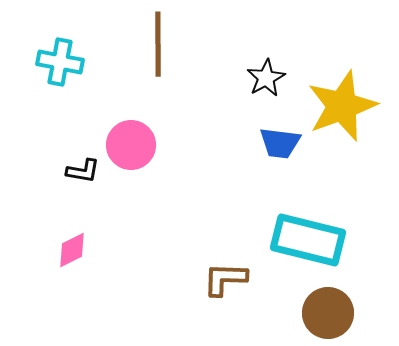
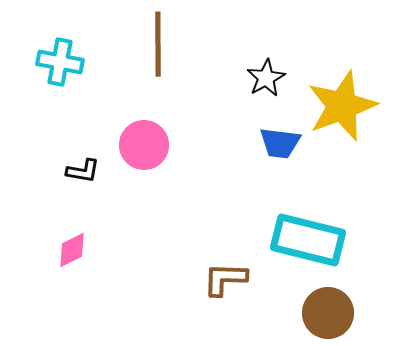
pink circle: moved 13 px right
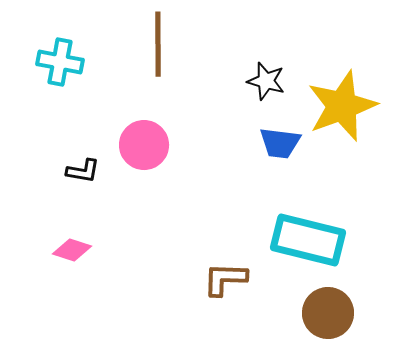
black star: moved 3 px down; rotated 27 degrees counterclockwise
pink diamond: rotated 45 degrees clockwise
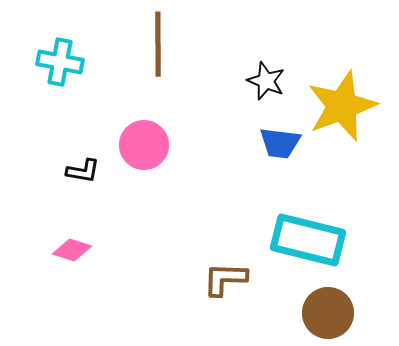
black star: rotated 6 degrees clockwise
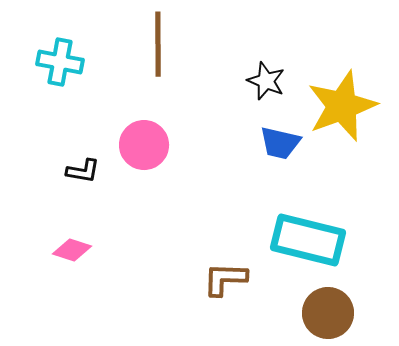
blue trapezoid: rotated 6 degrees clockwise
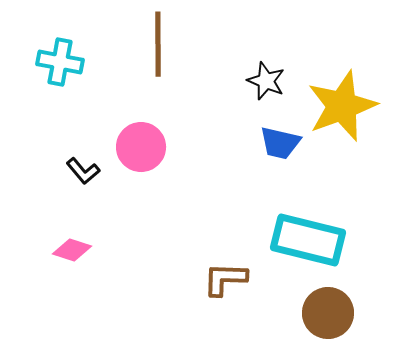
pink circle: moved 3 px left, 2 px down
black L-shape: rotated 40 degrees clockwise
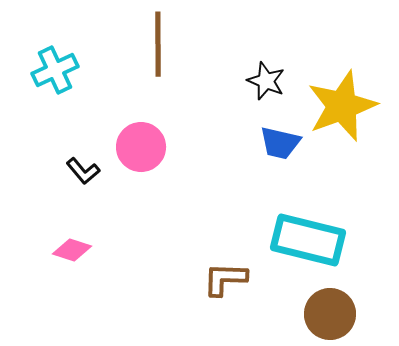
cyan cross: moved 5 px left, 8 px down; rotated 36 degrees counterclockwise
brown circle: moved 2 px right, 1 px down
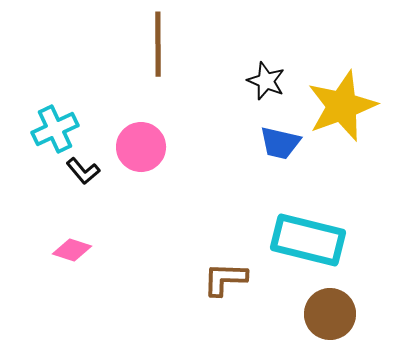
cyan cross: moved 59 px down
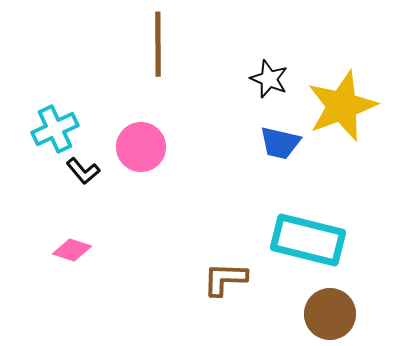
black star: moved 3 px right, 2 px up
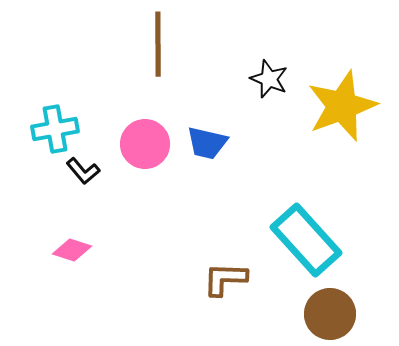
cyan cross: rotated 15 degrees clockwise
blue trapezoid: moved 73 px left
pink circle: moved 4 px right, 3 px up
cyan rectangle: moved 2 px left; rotated 34 degrees clockwise
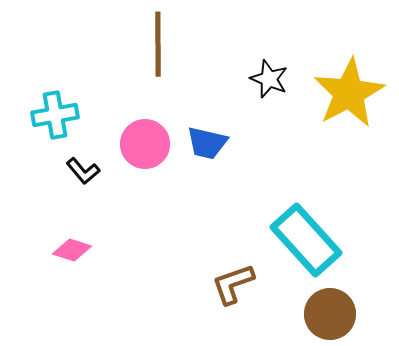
yellow star: moved 7 px right, 13 px up; rotated 8 degrees counterclockwise
cyan cross: moved 14 px up
brown L-shape: moved 8 px right, 5 px down; rotated 21 degrees counterclockwise
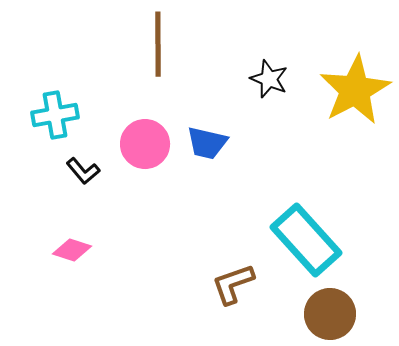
yellow star: moved 6 px right, 3 px up
